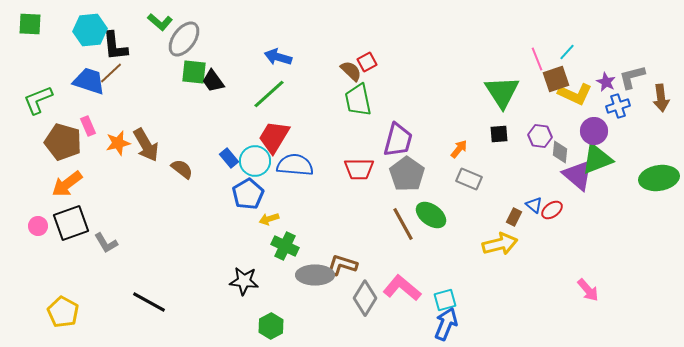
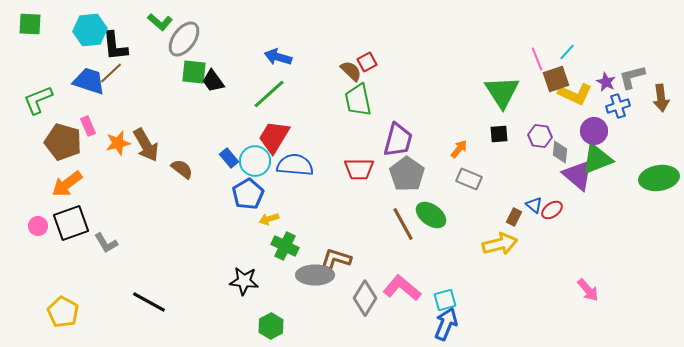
brown L-shape at (342, 265): moved 6 px left, 6 px up
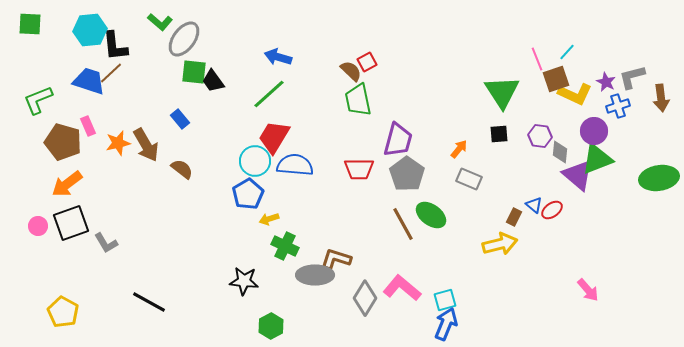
blue rectangle at (229, 158): moved 49 px left, 39 px up
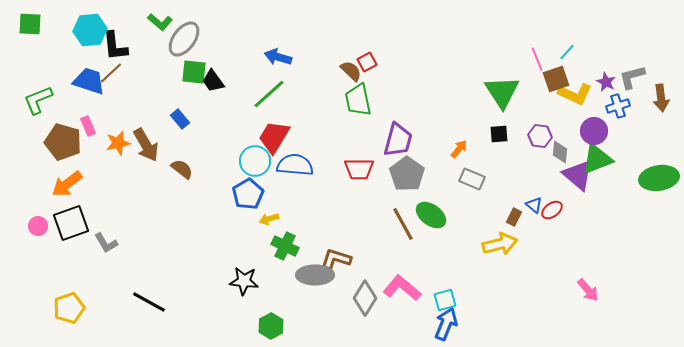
gray rectangle at (469, 179): moved 3 px right
yellow pentagon at (63, 312): moved 6 px right, 4 px up; rotated 24 degrees clockwise
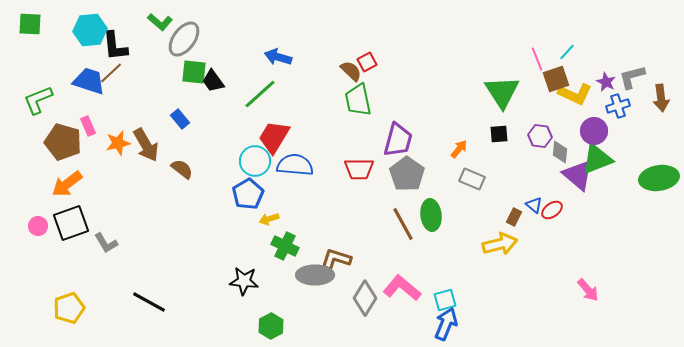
green line at (269, 94): moved 9 px left
green ellipse at (431, 215): rotated 48 degrees clockwise
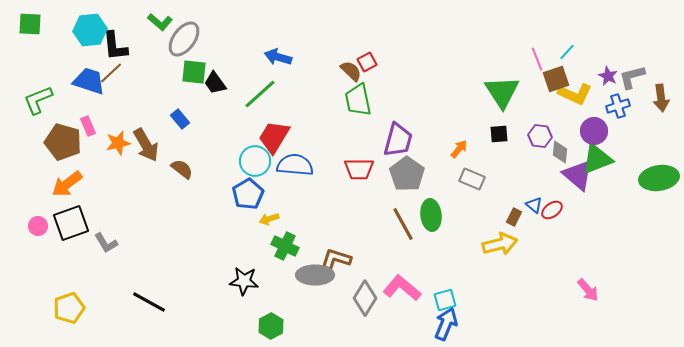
black trapezoid at (213, 81): moved 2 px right, 2 px down
purple star at (606, 82): moved 2 px right, 6 px up
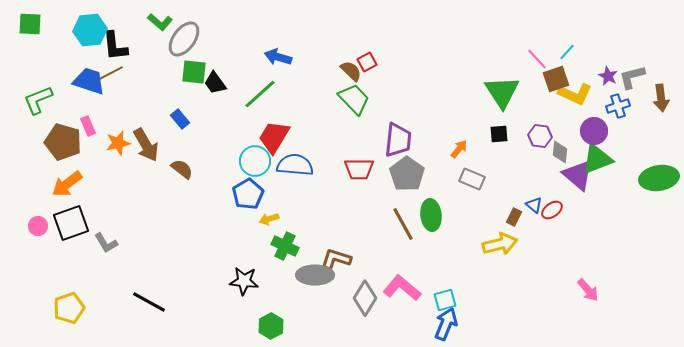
pink line at (537, 59): rotated 20 degrees counterclockwise
brown line at (111, 73): rotated 15 degrees clockwise
green trapezoid at (358, 100): moved 4 px left, 1 px up; rotated 148 degrees clockwise
purple trapezoid at (398, 140): rotated 9 degrees counterclockwise
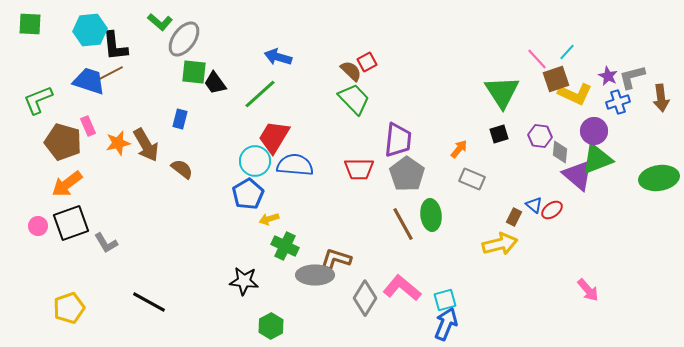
blue cross at (618, 106): moved 4 px up
blue rectangle at (180, 119): rotated 54 degrees clockwise
black square at (499, 134): rotated 12 degrees counterclockwise
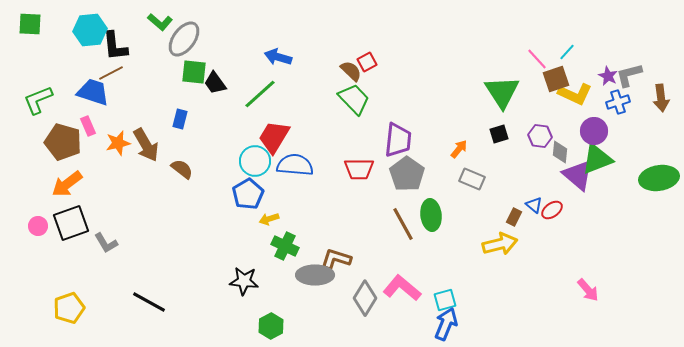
gray L-shape at (632, 77): moved 3 px left, 2 px up
blue trapezoid at (89, 81): moved 4 px right, 11 px down
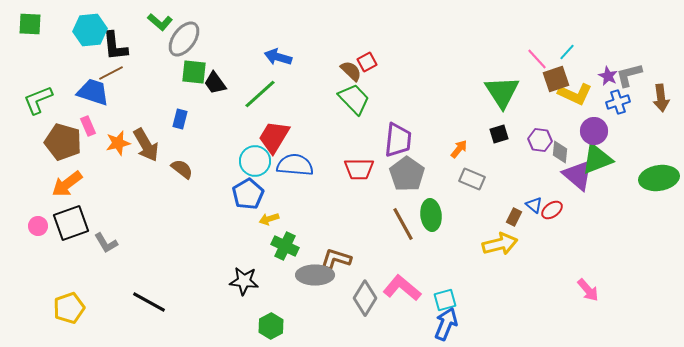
purple hexagon at (540, 136): moved 4 px down
